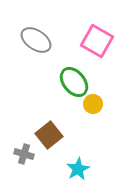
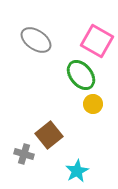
green ellipse: moved 7 px right, 7 px up
cyan star: moved 1 px left, 2 px down
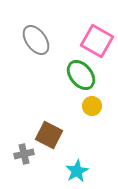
gray ellipse: rotated 20 degrees clockwise
yellow circle: moved 1 px left, 2 px down
brown square: rotated 24 degrees counterclockwise
gray cross: rotated 30 degrees counterclockwise
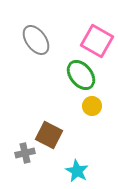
gray cross: moved 1 px right, 1 px up
cyan star: rotated 15 degrees counterclockwise
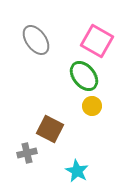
green ellipse: moved 3 px right, 1 px down
brown square: moved 1 px right, 6 px up
gray cross: moved 2 px right
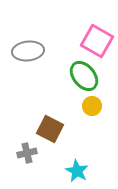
gray ellipse: moved 8 px left, 11 px down; rotated 60 degrees counterclockwise
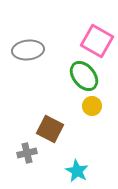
gray ellipse: moved 1 px up
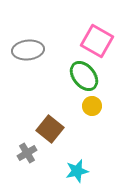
brown square: rotated 12 degrees clockwise
gray cross: rotated 18 degrees counterclockwise
cyan star: rotated 30 degrees clockwise
